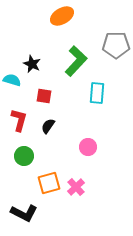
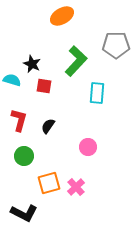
red square: moved 10 px up
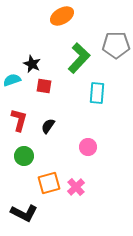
green L-shape: moved 3 px right, 3 px up
cyan semicircle: rotated 36 degrees counterclockwise
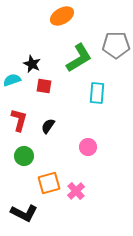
green L-shape: rotated 16 degrees clockwise
pink cross: moved 4 px down
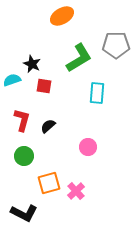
red L-shape: moved 3 px right
black semicircle: rotated 14 degrees clockwise
